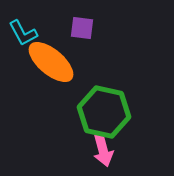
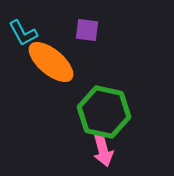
purple square: moved 5 px right, 2 px down
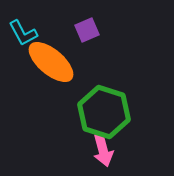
purple square: rotated 30 degrees counterclockwise
green hexagon: rotated 6 degrees clockwise
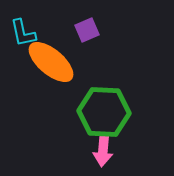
cyan L-shape: rotated 16 degrees clockwise
green hexagon: rotated 15 degrees counterclockwise
pink arrow: rotated 20 degrees clockwise
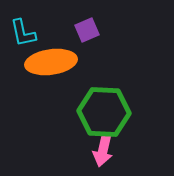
orange ellipse: rotated 48 degrees counterclockwise
pink arrow: rotated 8 degrees clockwise
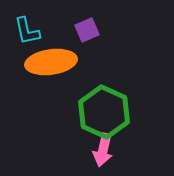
cyan L-shape: moved 4 px right, 2 px up
green hexagon: rotated 21 degrees clockwise
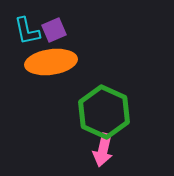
purple square: moved 33 px left
